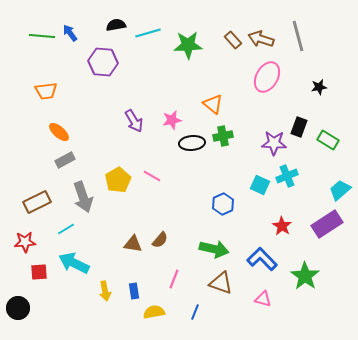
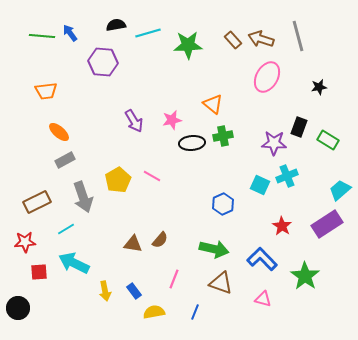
blue rectangle at (134, 291): rotated 28 degrees counterclockwise
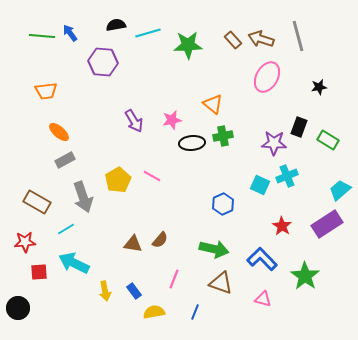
brown rectangle at (37, 202): rotated 56 degrees clockwise
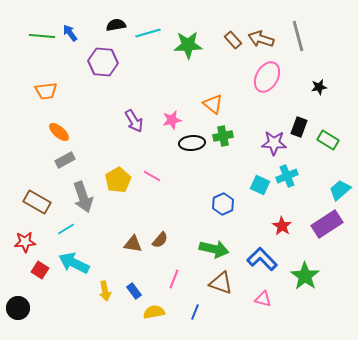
red square at (39, 272): moved 1 px right, 2 px up; rotated 36 degrees clockwise
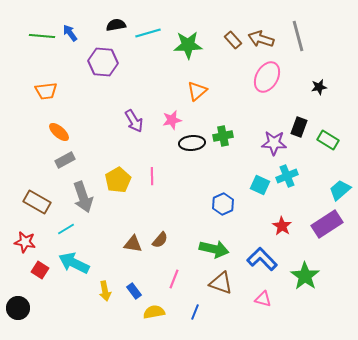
orange triangle at (213, 104): moved 16 px left, 13 px up; rotated 40 degrees clockwise
pink line at (152, 176): rotated 60 degrees clockwise
red star at (25, 242): rotated 15 degrees clockwise
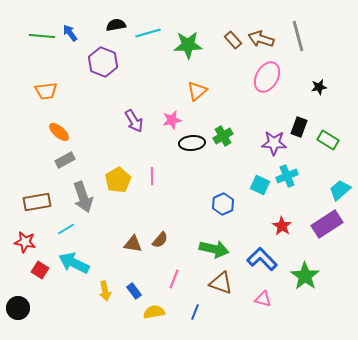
purple hexagon at (103, 62): rotated 16 degrees clockwise
green cross at (223, 136): rotated 18 degrees counterclockwise
brown rectangle at (37, 202): rotated 40 degrees counterclockwise
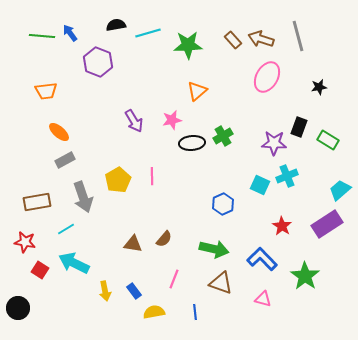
purple hexagon at (103, 62): moved 5 px left
brown semicircle at (160, 240): moved 4 px right, 1 px up
blue line at (195, 312): rotated 28 degrees counterclockwise
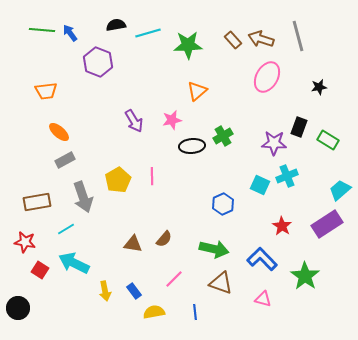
green line at (42, 36): moved 6 px up
black ellipse at (192, 143): moved 3 px down
pink line at (174, 279): rotated 24 degrees clockwise
